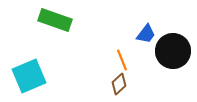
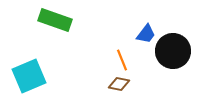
brown diamond: rotated 55 degrees clockwise
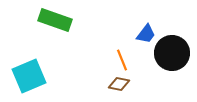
black circle: moved 1 px left, 2 px down
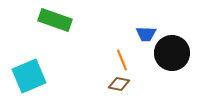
blue trapezoid: rotated 55 degrees clockwise
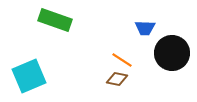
blue trapezoid: moved 1 px left, 6 px up
orange line: rotated 35 degrees counterclockwise
brown diamond: moved 2 px left, 5 px up
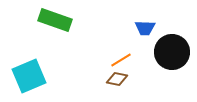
black circle: moved 1 px up
orange line: moved 1 px left; rotated 65 degrees counterclockwise
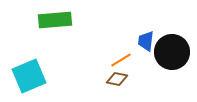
green rectangle: rotated 24 degrees counterclockwise
blue trapezoid: moved 1 px right, 13 px down; rotated 95 degrees clockwise
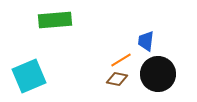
black circle: moved 14 px left, 22 px down
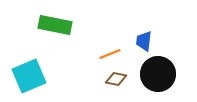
green rectangle: moved 5 px down; rotated 16 degrees clockwise
blue trapezoid: moved 2 px left
orange line: moved 11 px left, 6 px up; rotated 10 degrees clockwise
brown diamond: moved 1 px left
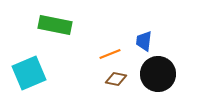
cyan square: moved 3 px up
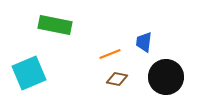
blue trapezoid: moved 1 px down
black circle: moved 8 px right, 3 px down
brown diamond: moved 1 px right
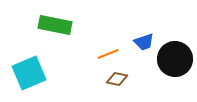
blue trapezoid: rotated 115 degrees counterclockwise
orange line: moved 2 px left
black circle: moved 9 px right, 18 px up
